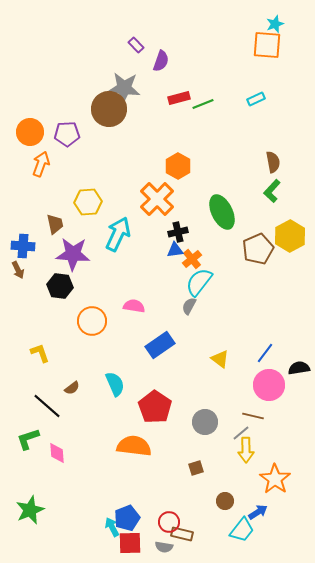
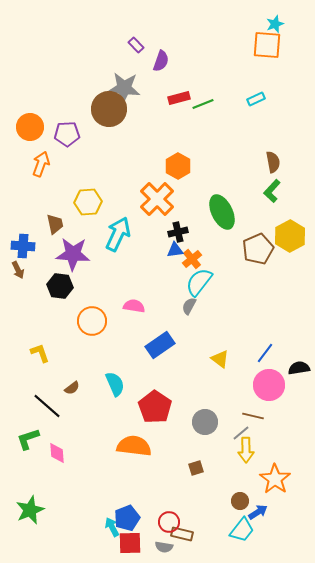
orange circle at (30, 132): moved 5 px up
brown circle at (225, 501): moved 15 px right
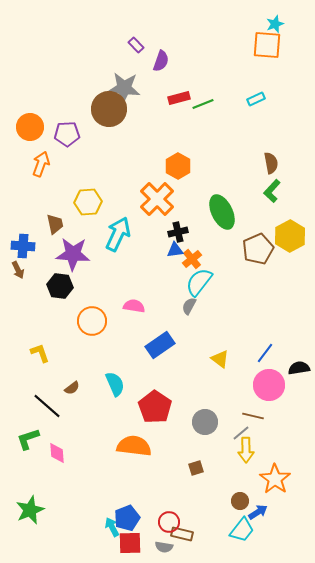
brown semicircle at (273, 162): moved 2 px left, 1 px down
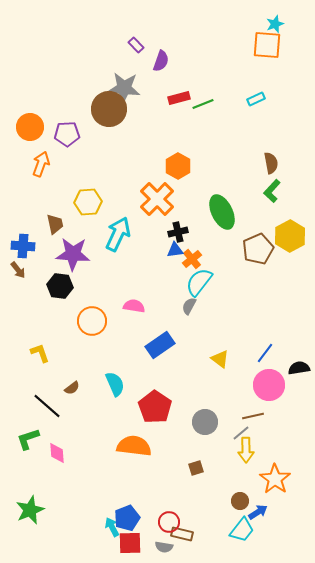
brown arrow at (18, 270): rotated 12 degrees counterclockwise
brown line at (253, 416): rotated 25 degrees counterclockwise
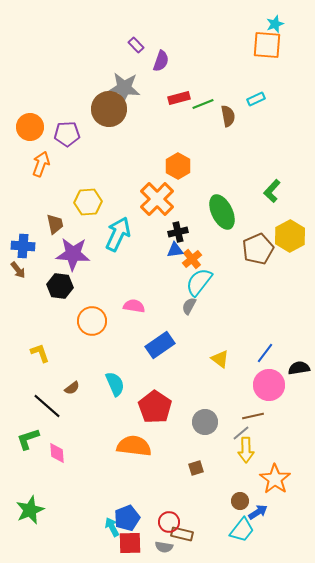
brown semicircle at (271, 163): moved 43 px left, 47 px up
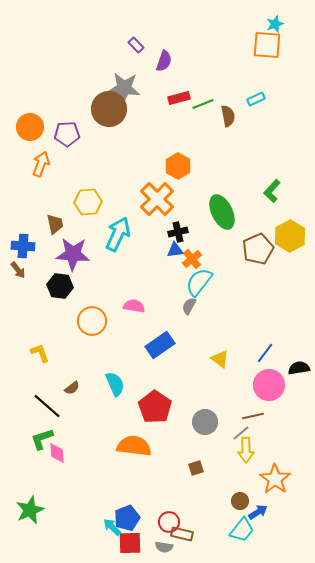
purple semicircle at (161, 61): moved 3 px right
green L-shape at (28, 439): moved 14 px right
cyan arrow at (112, 527): rotated 18 degrees counterclockwise
